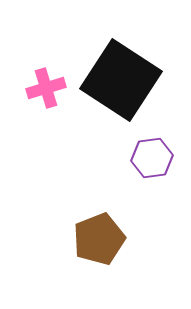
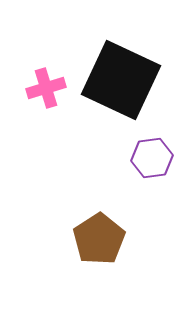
black square: rotated 8 degrees counterclockwise
brown pentagon: rotated 12 degrees counterclockwise
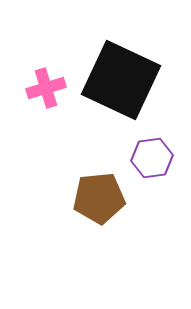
brown pentagon: moved 41 px up; rotated 27 degrees clockwise
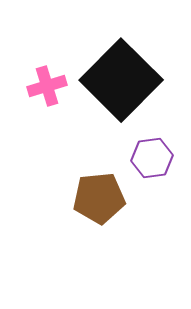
black square: rotated 20 degrees clockwise
pink cross: moved 1 px right, 2 px up
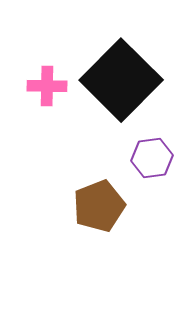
pink cross: rotated 18 degrees clockwise
brown pentagon: moved 8 px down; rotated 15 degrees counterclockwise
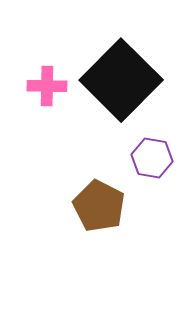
purple hexagon: rotated 18 degrees clockwise
brown pentagon: rotated 24 degrees counterclockwise
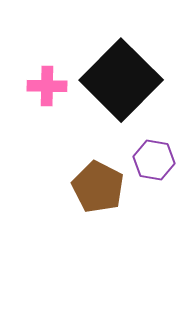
purple hexagon: moved 2 px right, 2 px down
brown pentagon: moved 1 px left, 19 px up
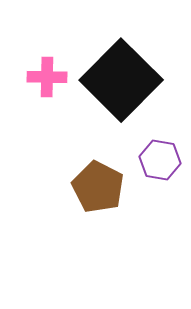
pink cross: moved 9 px up
purple hexagon: moved 6 px right
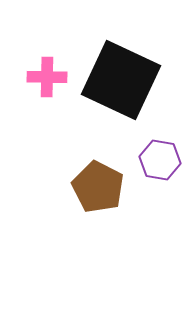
black square: rotated 20 degrees counterclockwise
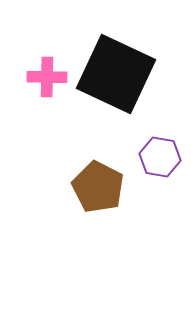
black square: moved 5 px left, 6 px up
purple hexagon: moved 3 px up
